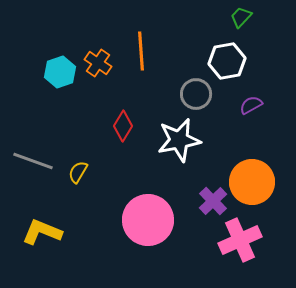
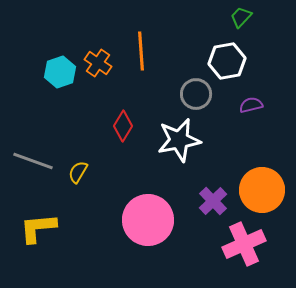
purple semicircle: rotated 15 degrees clockwise
orange circle: moved 10 px right, 8 px down
yellow L-shape: moved 4 px left, 4 px up; rotated 27 degrees counterclockwise
pink cross: moved 4 px right, 4 px down
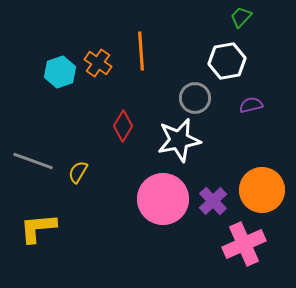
gray circle: moved 1 px left, 4 px down
pink circle: moved 15 px right, 21 px up
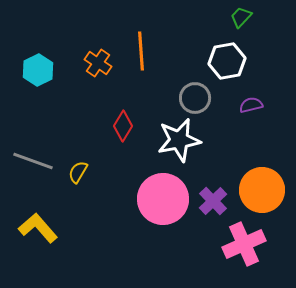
cyan hexagon: moved 22 px left, 2 px up; rotated 8 degrees counterclockwise
yellow L-shape: rotated 54 degrees clockwise
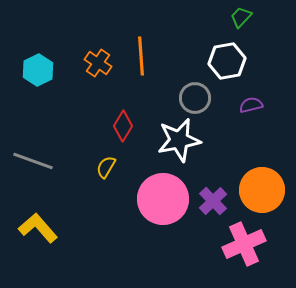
orange line: moved 5 px down
yellow semicircle: moved 28 px right, 5 px up
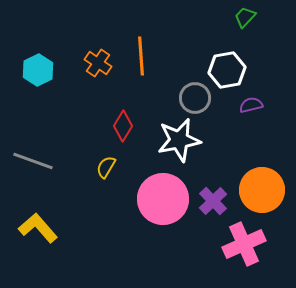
green trapezoid: moved 4 px right
white hexagon: moved 9 px down
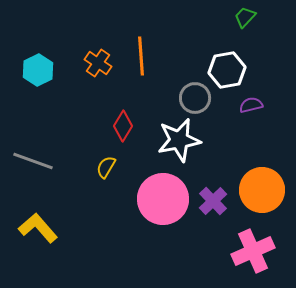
pink cross: moved 9 px right, 7 px down
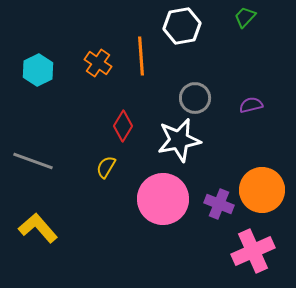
white hexagon: moved 45 px left, 44 px up
purple cross: moved 6 px right, 3 px down; rotated 24 degrees counterclockwise
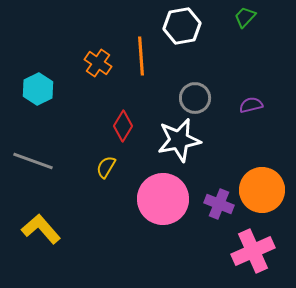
cyan hexagon: moved 19 px down
yellow L-shape: moved 3 px right, 1 px down
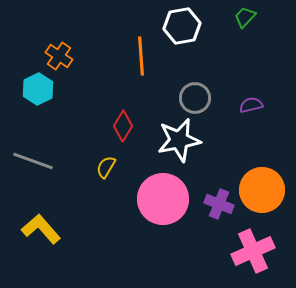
orange cross: moved 39 px left, 7 px up
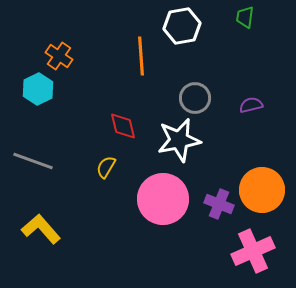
green trapezoid: rotated 35 degrees counterclockwise
red diamond: rotated 44 degrees counterclockwise
